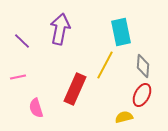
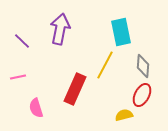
yellow semicircle: moved 2 px up
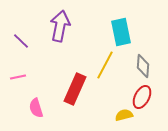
purple arrow: moved 3 px up
purple line: moved 1 px left
red ellipse: moved 2 px down
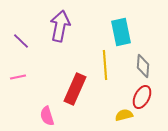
yellow line: rotated 32 degrees counterclockwise
pink semicircle: moved 11 px right, 8 px down
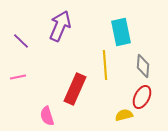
purple arrow: rotated 12 degrees clockwise
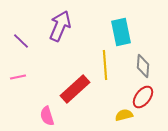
red rectangle: rotated 24 degrees clockwise
red ellipse: moved 1 px right; rotated 10 degrees clockwise
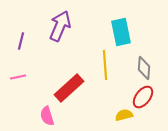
purple line: rotated 60 degrees clockwise
gray diamond: moved 1 px right, 2 px down
red rectangle: moved 6 px left, 1 px up
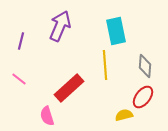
cyan rectangle: moved 5 px left, 1 px up
gray diamond: moved 1 px right, 2 px up
pink line: moved 1 px right, 2 px down; rotated 49 degrees clockwise
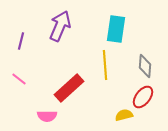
cyan rectangle: moved 2 px up; rotated 20 degrees clockwise
pink semicircle: rotated 72 degrees counterclockwise
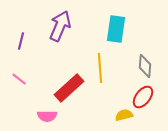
yellow line: moved 5 px left, 3 px down
